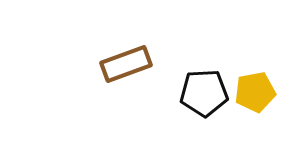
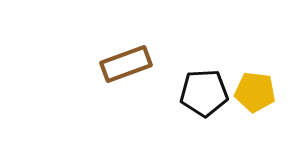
yellow pentagon: rotated 18 degrees clockwise
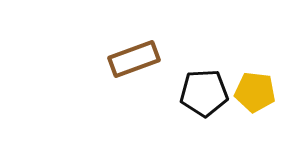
brown rectangle: moved 8 px right, 5 px up
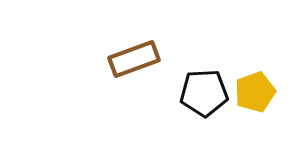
yellow pentagon: rotated 27 degrees counterclockwise
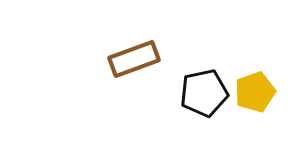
black pentagon: rotated 9 degrees counterclockwise
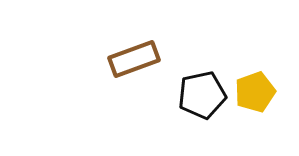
black pentagon: moved 2 px left, 2 px down
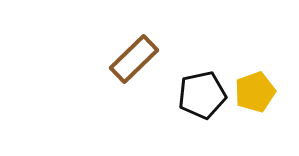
brown rectangle: rotated 24 degrees counterclockwise
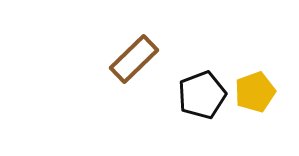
black pentagon: rotated 9 degrees counterclockwise
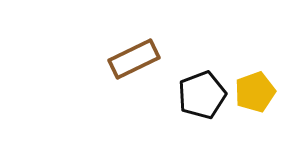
brown rectangle: rotated 18 degrees clockwise
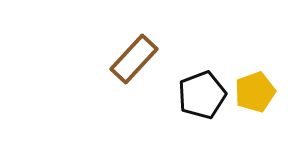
brown rectangle: rotated 21 degrees counterclockwise
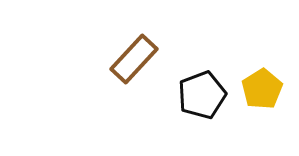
yellow pentagon: moved 7 px right, 3 px up; rotated 12 degrees counterclockwise
